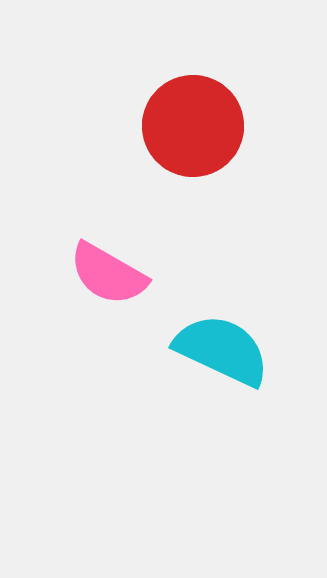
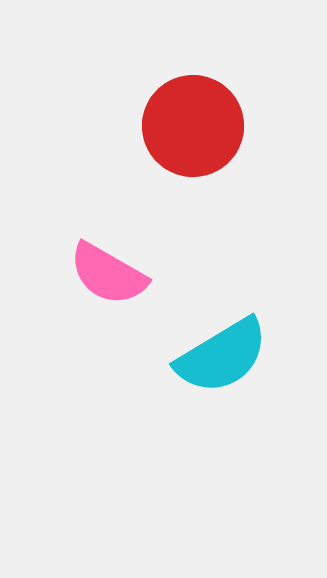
cyan semicircle: moved 6 px down; rotated 124 degrees clockwise
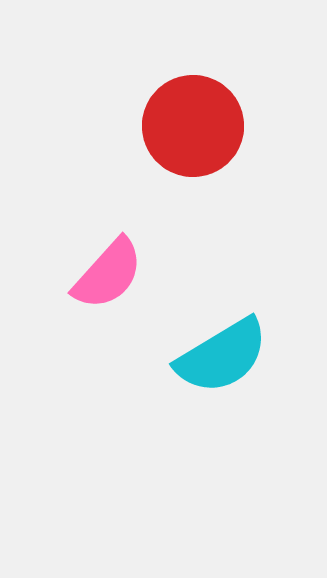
pink semicircle: rotated 78 degrees counterclockwise
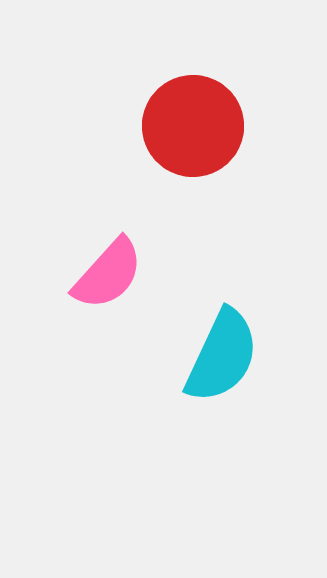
cyan semicircle: rotated 34 degrees counterclockwise
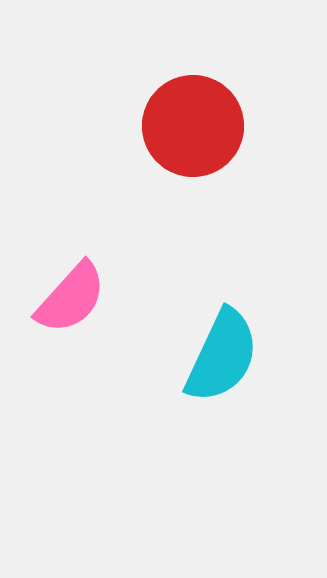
pink semicircle: moved 37 px left, 24 px down
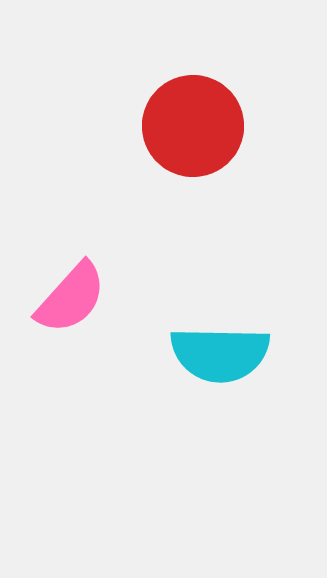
cyan semicircle: moved 2 px left, 2 px up; rotated 66 degrees clockwise
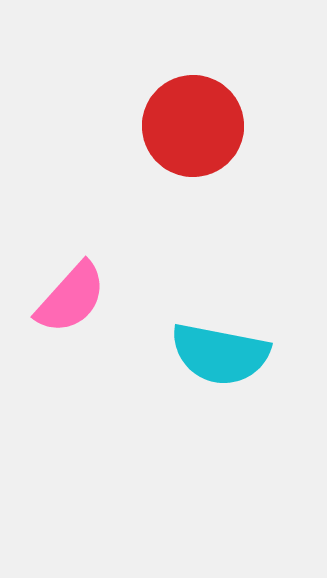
cyan semicircle: rotated 10 degrees clockwise
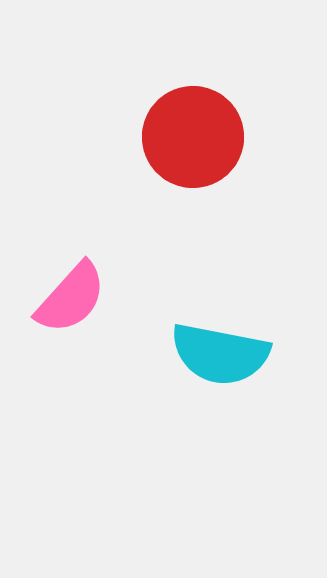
red circle: moved 11 px down
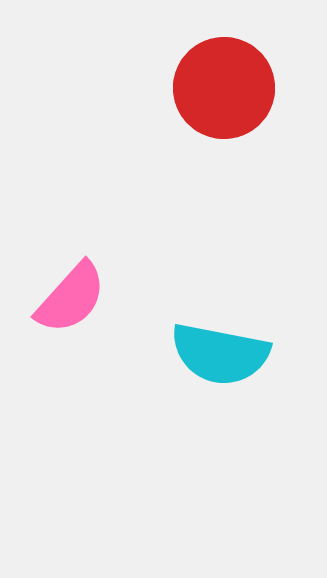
red circle: moved 31 px right, 49 px up
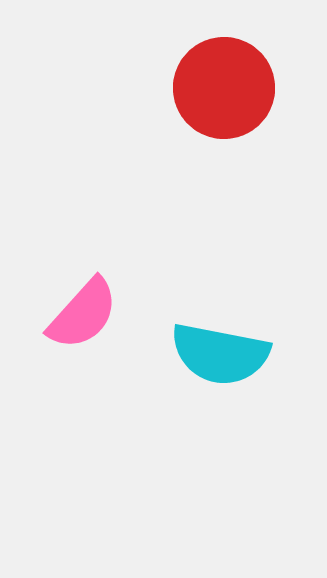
pink semicircle: moved 12 px right, 16 px down
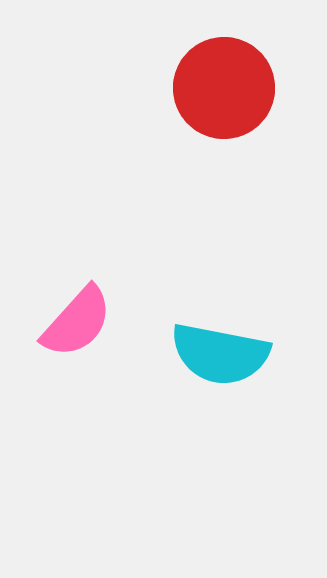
pink semicircle: moved 6 px left, 8 px down
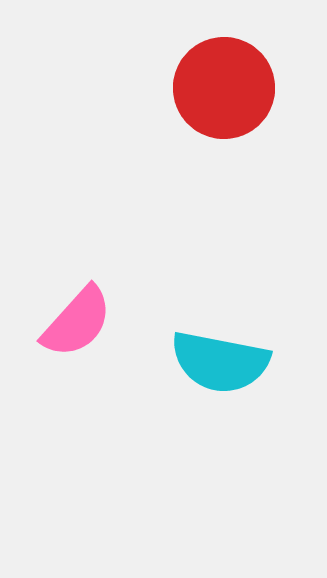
cyan semicircle: moved 8 px down
